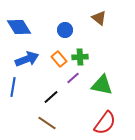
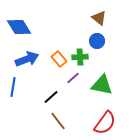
blue circle: moved 32 px right, 11 px down
brown line: moved 11 px right, 2 px up; rotated 18 degrees clockwise
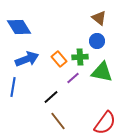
green triangle: moved 13 px up
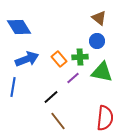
red semicircle: moved 5 px up; rotated 30 degrees counterclockwise
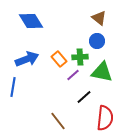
blue diamond: moved 12 px right, 6 px up
purple line: moved 3 px up
black line: moved 33 px right
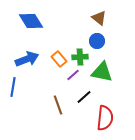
brown line: moved 16 px up; rotated 18 degrees clockwise
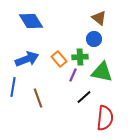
blue circle: moved 3 px left, 2 px up
purple line: rotated 24 degrees counterclockwise
brown line: moved 20 px left, 7 px up
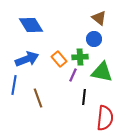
blue diamond: moved 4 px down
blue line: moved 1 px right, 2 px up
black line: rotated 42 degrees counterclockwise
